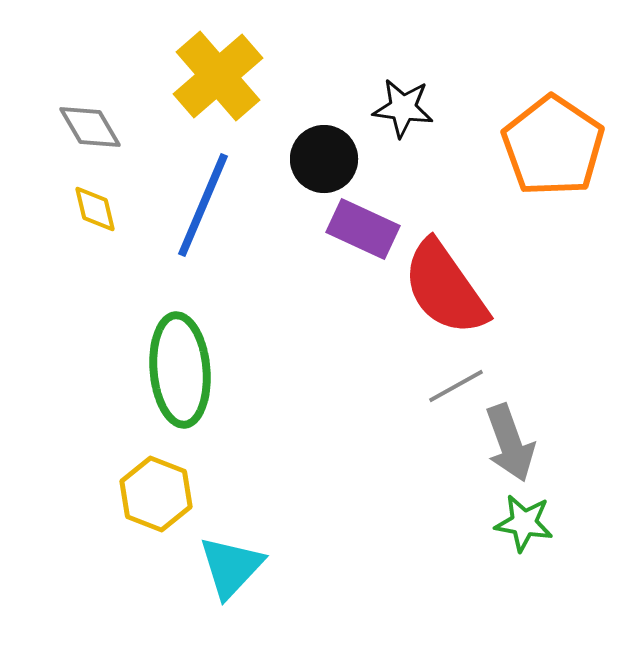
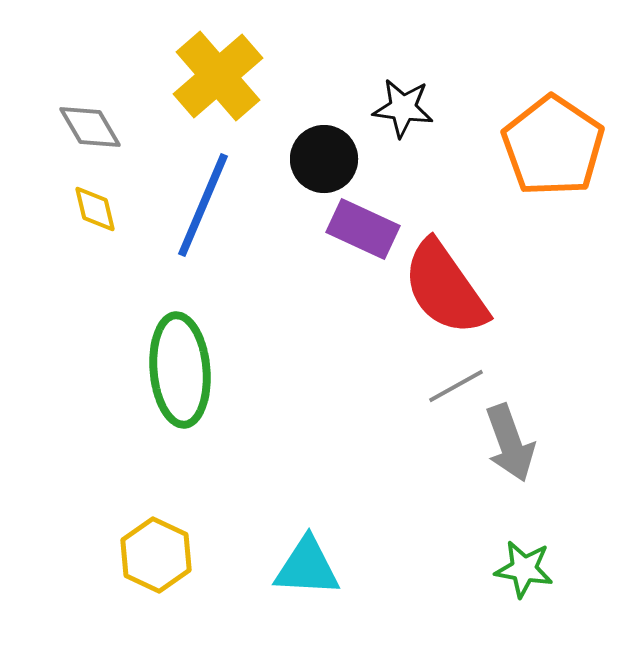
yellow hexagon: moved 61 px down; rotated 4 degrees clockwise
green star: moved 46 px down
cyan triangle: moved 76 px right; rotated 50 degrees clockwise
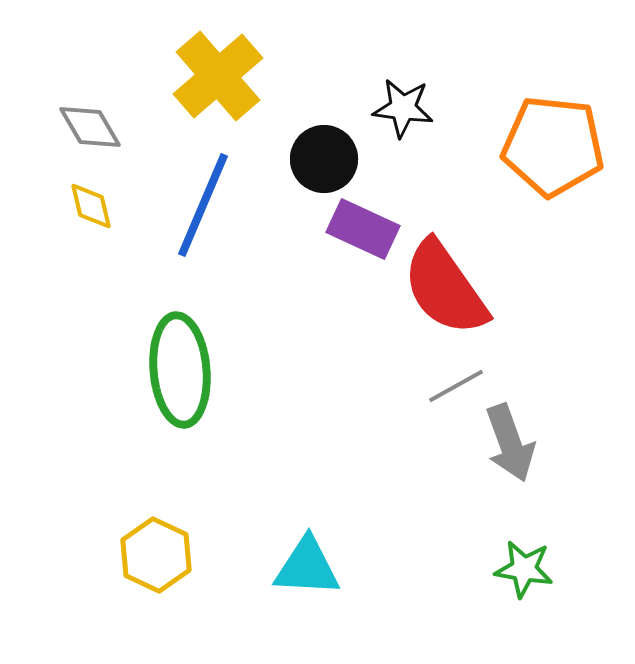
orange pentagon: rotated 28 degrees counterclockwise
yellow diamond: moved 4 px left, 3 px up
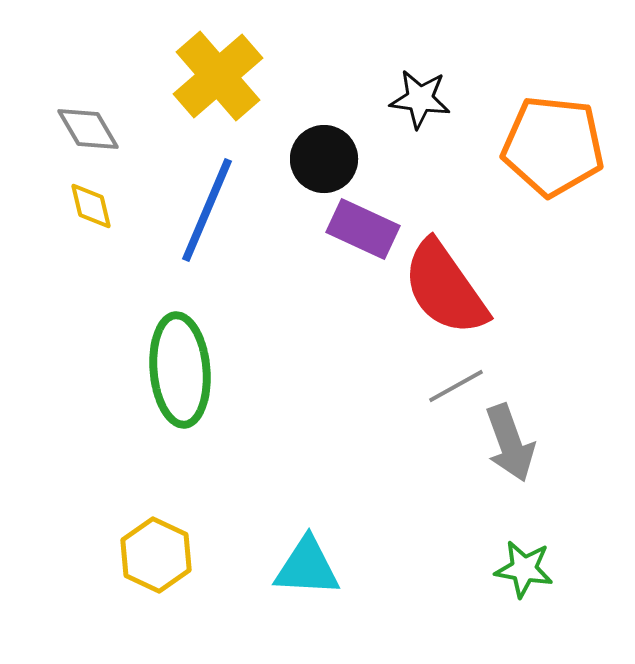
black star: moved 17 px right, 9 px up
gray diamond: moved 2 px left, 2 px down
blue line: moved 4 px right, 5 px down
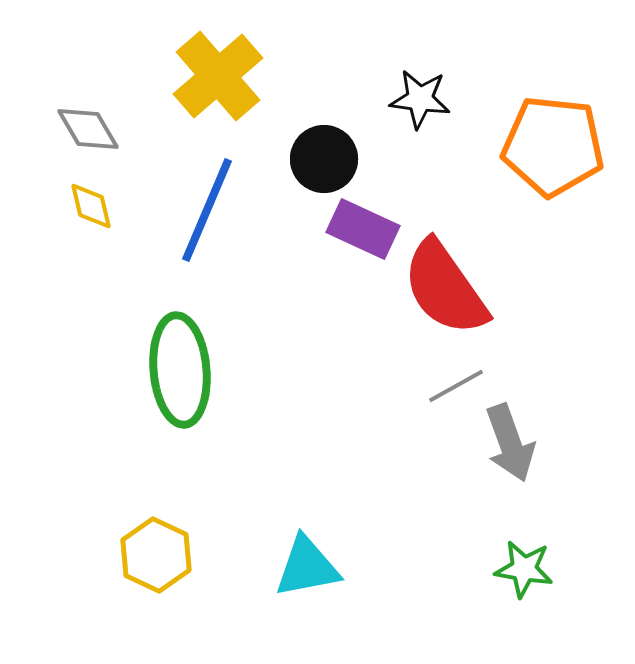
cyan triangle: rotated 14 degrees counterclockwise
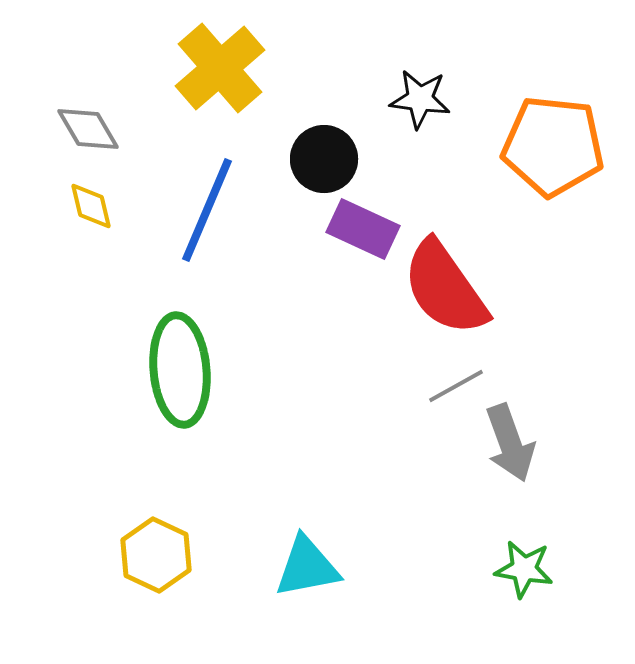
yellow cross: moved 2 px right, 8 px up
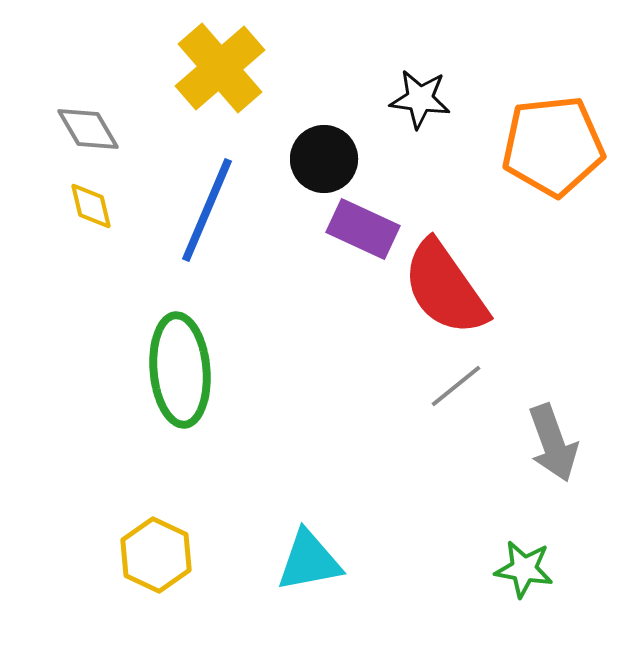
orange pentagon: rotated 12 degrees counterclockwise
gray line: rotated 10 degrees counterclockwise
gray arrow: moved 43 px right
cyan triangle: moved 2 px right, 6 px up
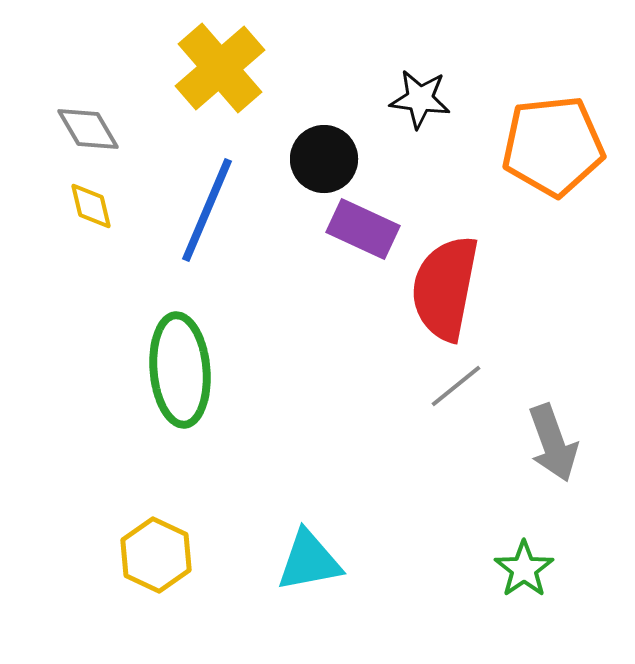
red semicircle: rotated 46 degrees clockwise
green star: rotated 28 degrees clockwise
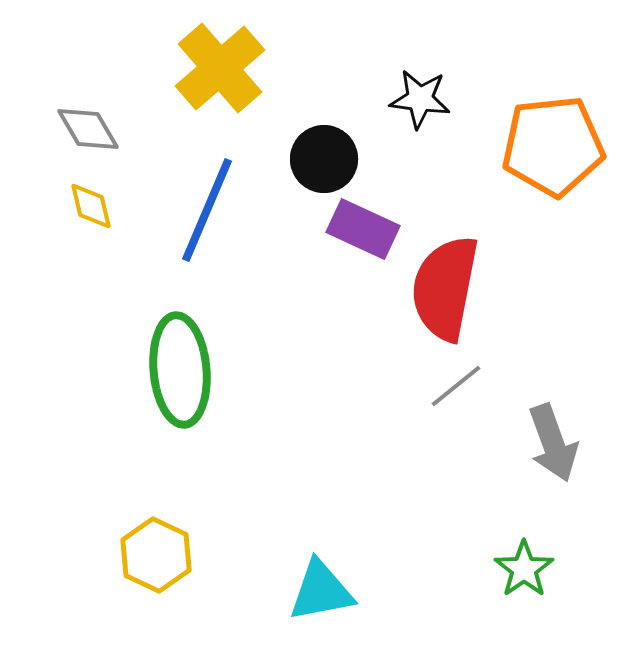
cyan triangle: moved 12 px right, 30 px down
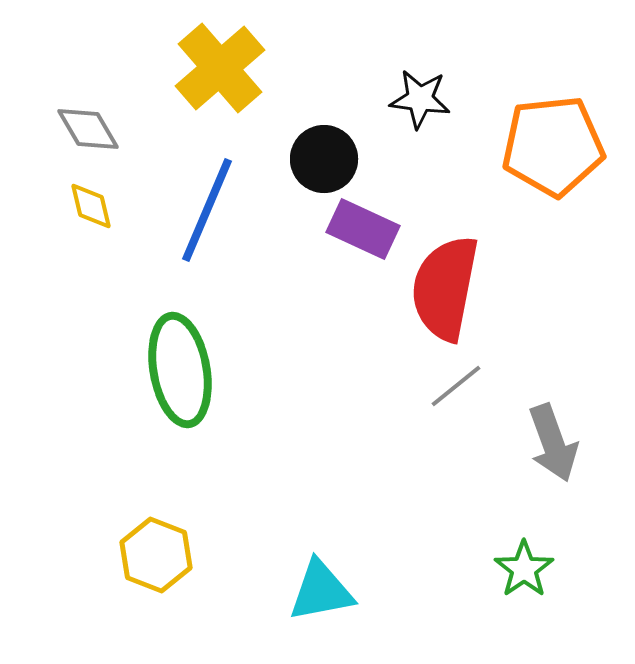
green ellipse: rotated 5 degrees counterclockwise
yellow hexagon: rotated 4 degrees counterclockwise
